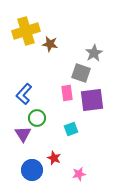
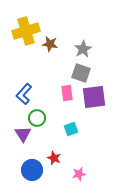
gray star: moved 11 px left, 4 px up
purple square: moved 2 px right, 3 px up
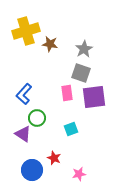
gray star: moved 1 px right
purple triangle: rotated 24 degrees counterclockwise
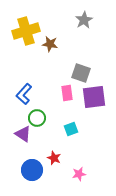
gray star: moved 29 px up
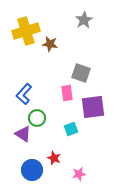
purple square: moved 1 px left, 10 px down
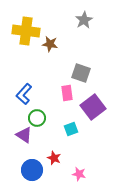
yellow cross: rotated 24 degrees clockwise
purple square: rotated 30 degrees counterclockwise
purple triangle: moved 1 px right, 1 px down
pink star: rotated 24 degrees clockwise
